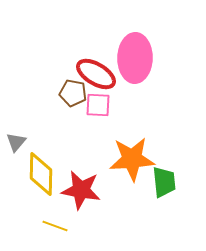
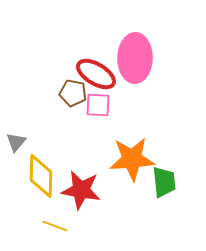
yellow diamond: moved 2 px down
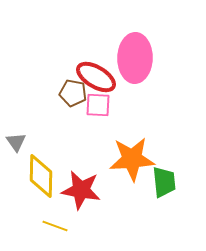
red ellipse: moved 3 px down
gray triangle: rotated 15 degrees counterclockwise
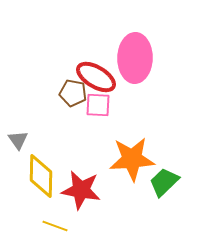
gray triangle: moved 2 px right, 2 px up
green trapezoid: rotated 128 degrees counterclockwise
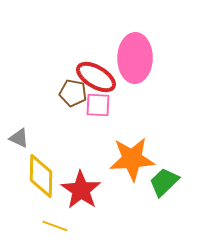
gray triangle: moved 1 px right, 2 px up; rotated 30 degrees counterclockwise
red star: rotated 24 degrees clockwise
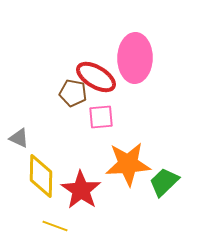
pink square: moved 3 px right, 12 px down; rotated 8 degrees counterclockwise
orange star: moved 4 px left, 5 px down
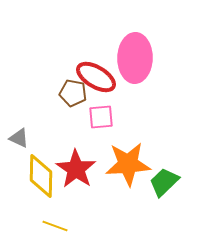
red star: moved 5 px left, 21 px up
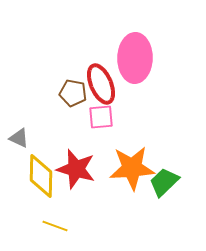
red ellipse: moved 5 px right, 7 px down; rotated 36 degrees clockwise
orange star: moved 4 px right, 4 px down
red star: rotated 18 degrees counterclockwise
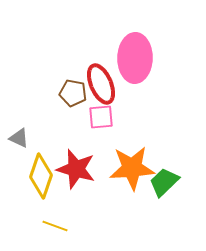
yellow diamond: rotated 18 degrees clockwise
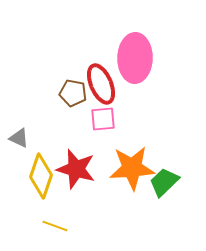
pink square: moved 2 px right, 2 px down
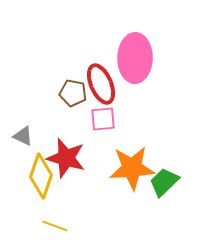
gray triangle: moved 4 px right, 2 px up
red star: moved 10 px left, 11 px up
